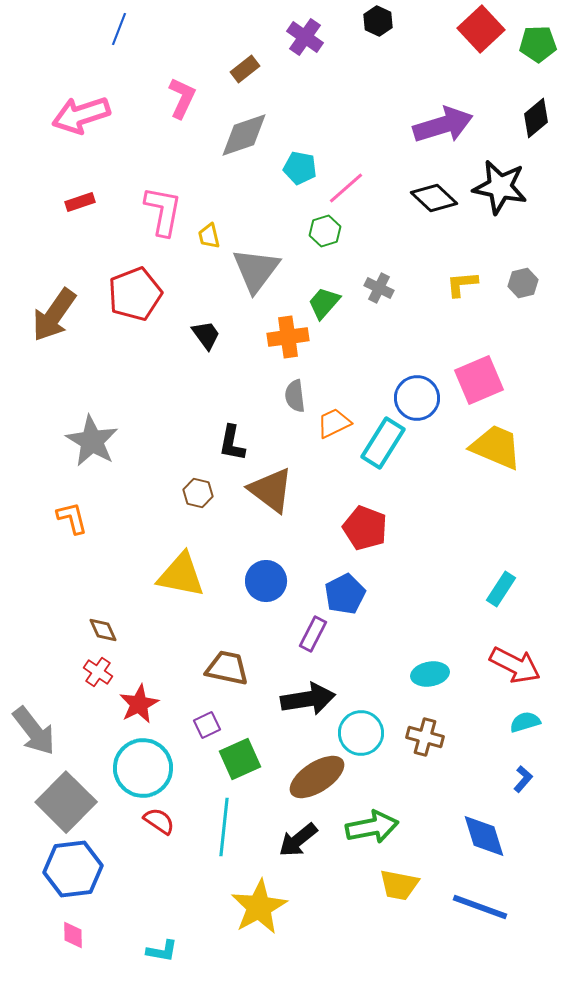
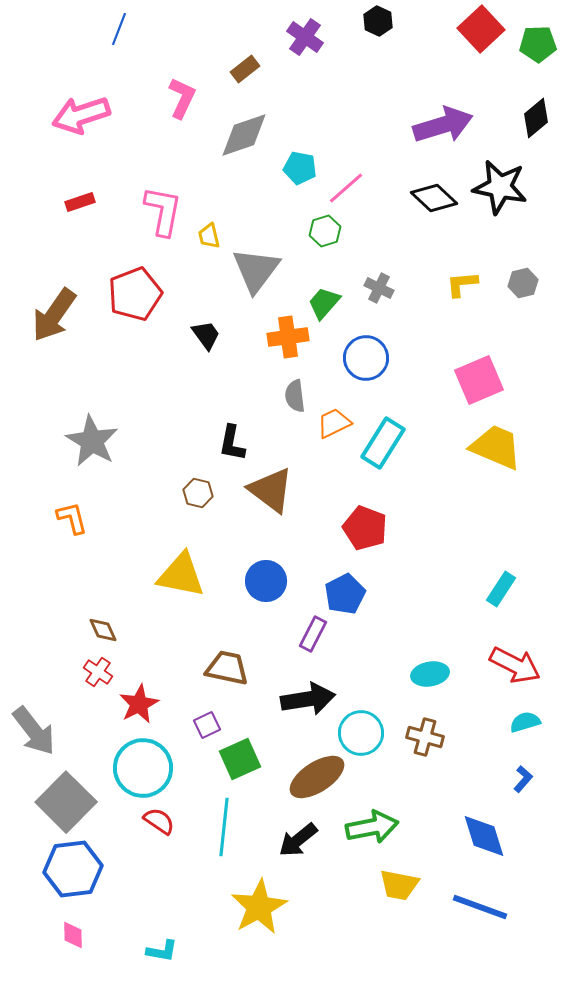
blue circle at (417, 398): moved 51 px left, 40 px up
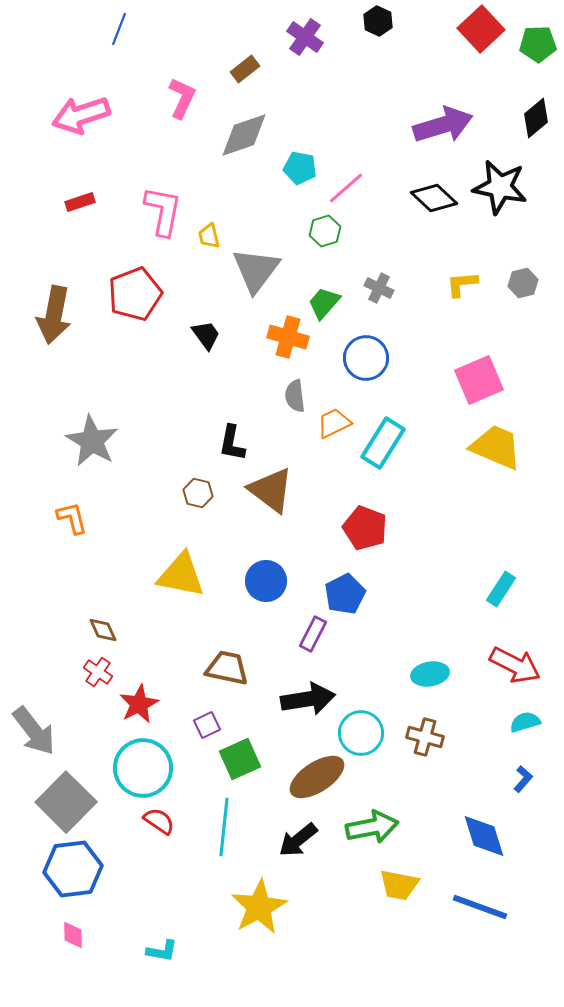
brown arrow at (54, 315): rotated 24 degrees counterclockwise
orange cross at (288, 337): rotated 24 degrees clockwise
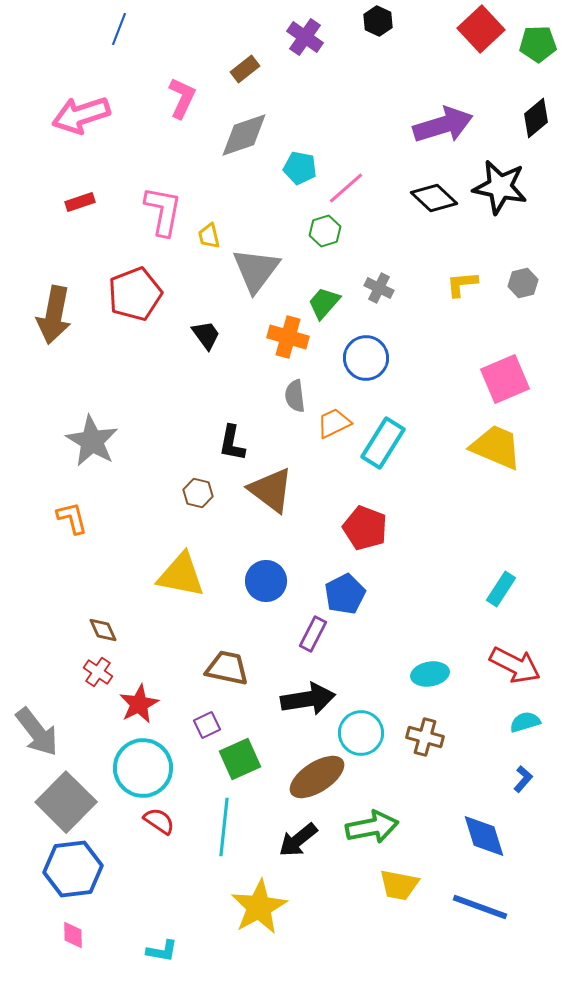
pink square at (479, 380): moved 26 px right, 1 px up
gray arrow at (34, 731): moved 3 px right, 1 px down
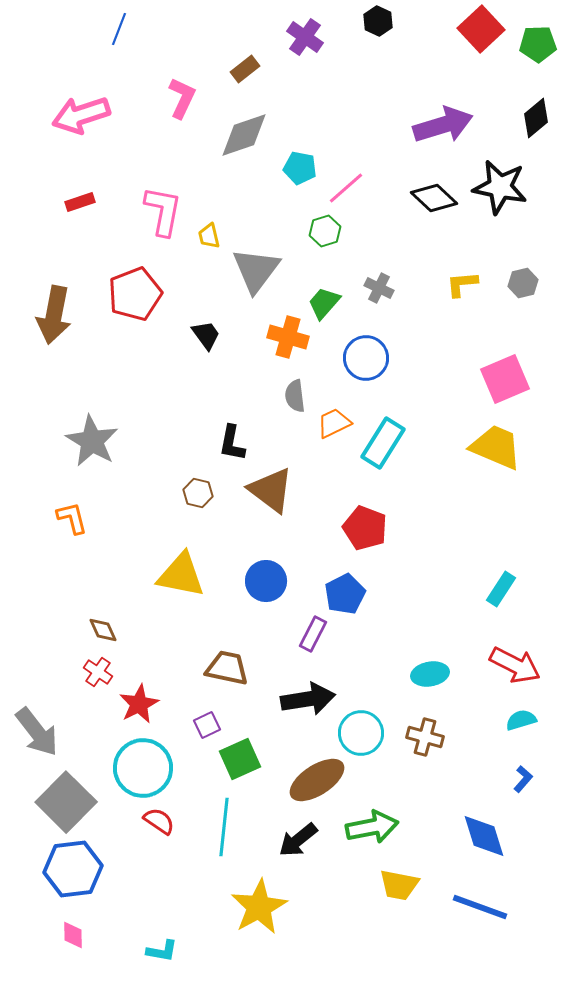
cyan semicircle at (525, 722): moved 4 px left, 2 px up
brown ellipse at (317, 777): moved 3 px down
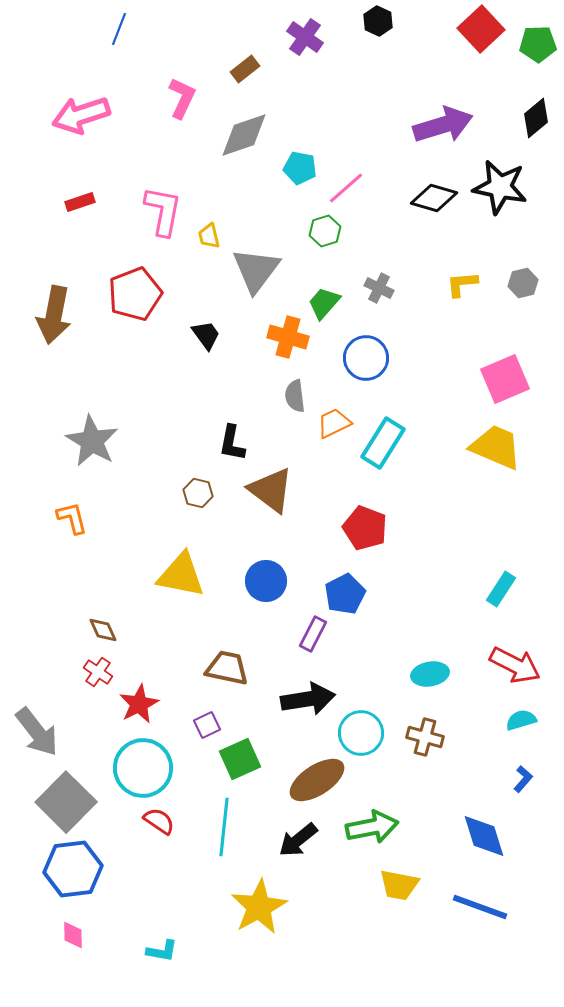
black diamond at (434, 198): rotated 27 degrees counterclockwise
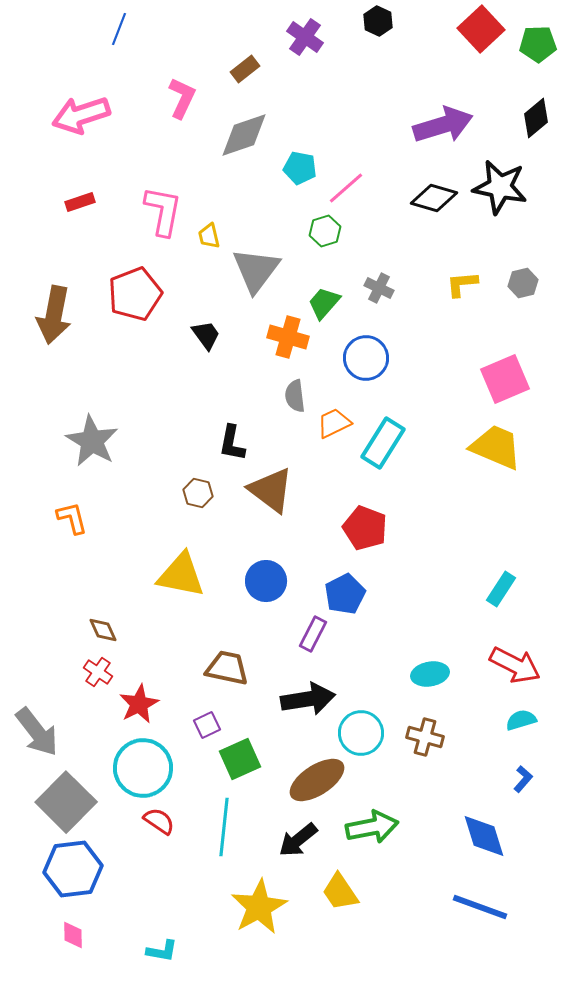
yellow trapezoid at (399, 885): moved 59 px left, 7 px down; rotated 45 degrees clockwise
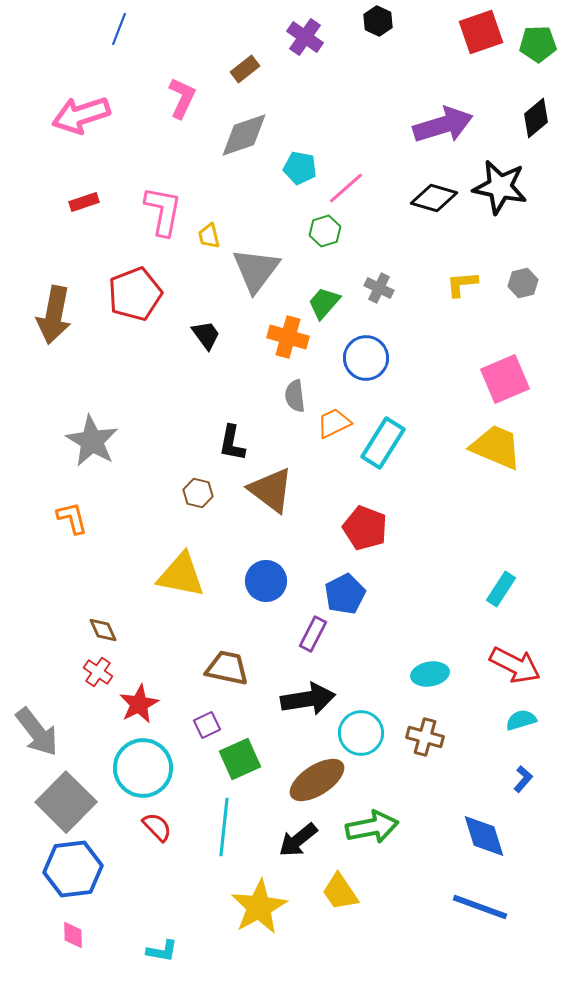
red square at (481, 29): moved 3 px down; rotated 24 degrees clockwise
red rectangle at (80, 202): moved 4 px right
red semicircle at (159, 821): moved 2 px left, 6 px down; rotated 12 degrees clockwise
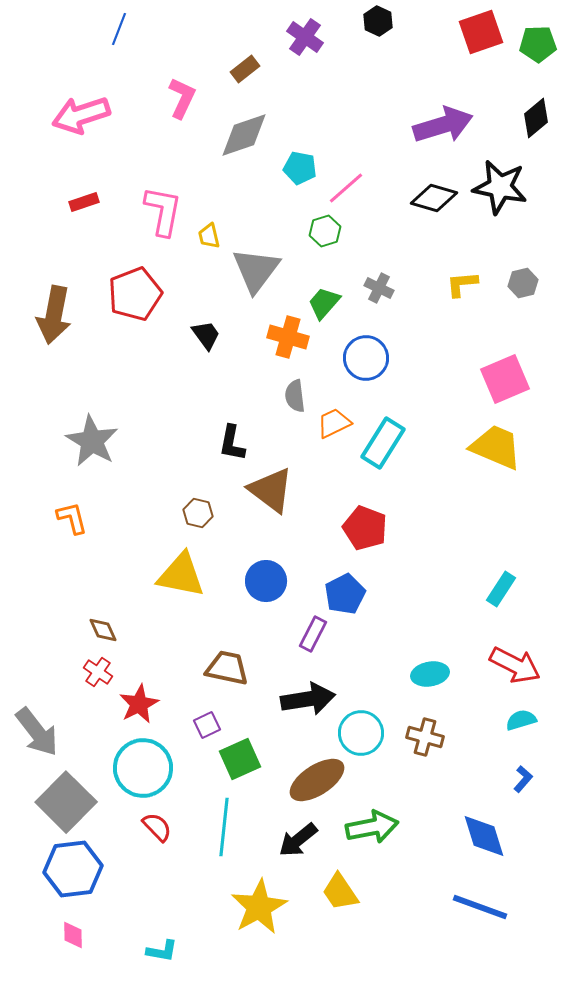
brown hexagon at (198, 493): moved 20 px down
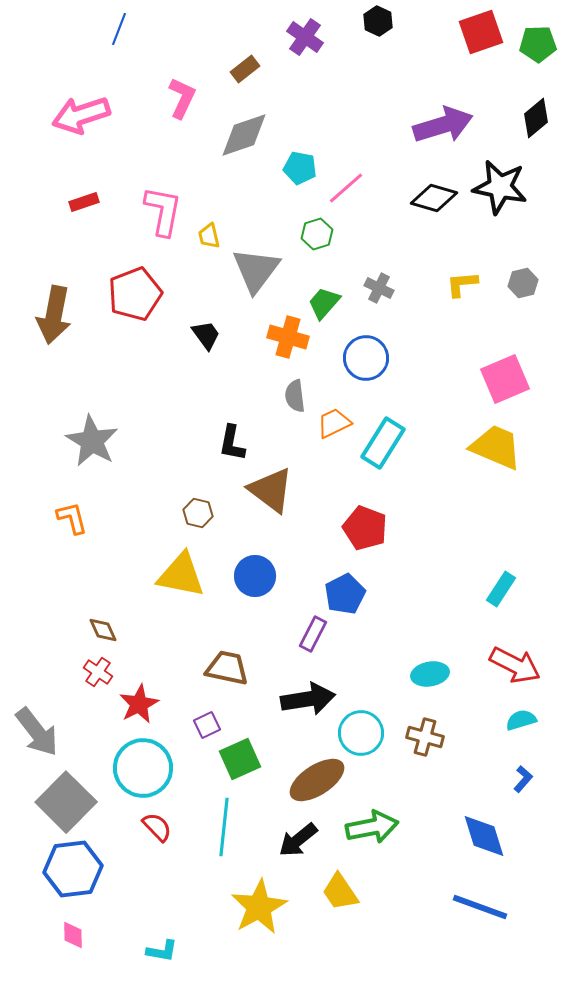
green hexagon at (325, 231): moved 8 px left, 3 px down
blue circle at (266, 581): moved 11 px left, 5 px up
